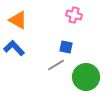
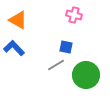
green circle: moved 2 px up
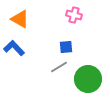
orange triangle: moved 2 px right, 1 px up
blue square: rotated 16 degrees counterclockwise
gray line: moved 3 px right, 2 px down
green circle: moved 2 px right, 4 px down
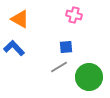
green circle: moved 1 px right, 2 px up
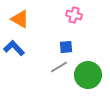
green circle: moved 1 px left, 2 px up
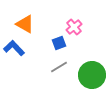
pink cross: moved 12 px down; rotated 35 degrees clockwise
orange triangle: moved 5 px right, 5 px down
blue square: moved 7 px left, 4 px up; rotated 16 degrees counterclockwise
green circle: moved 4 px right
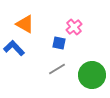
blue square: rotated 32 degrees clockwise
gray line: moved 2 px left, 2 px down
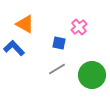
pink cross: moved 5 px right
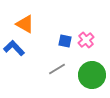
pink cross: moved 7 px right, 13 px down
blue square: moved 6 px right, 2 px up
